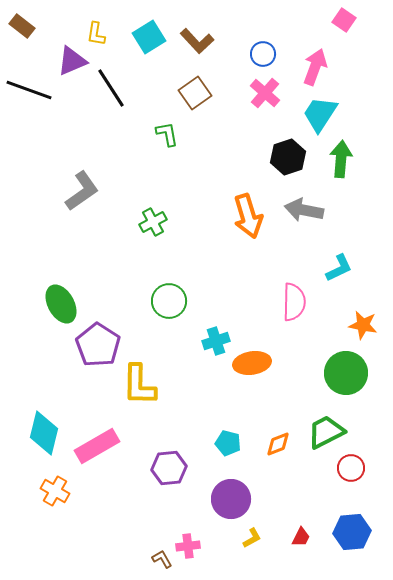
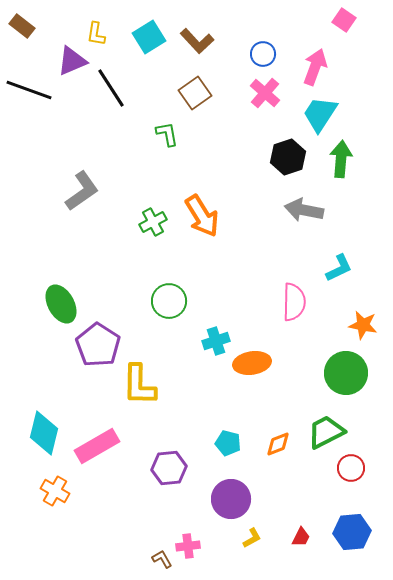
orange arrow at (248, 216): moved 46 px left; rotated 15 degrees counterclockwise
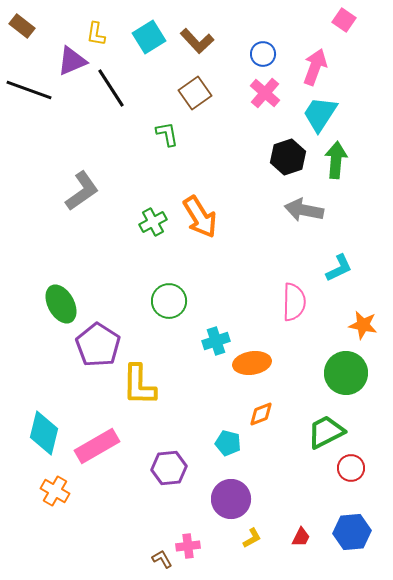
green arrow at (341, 159): moved 5 px left, 1 px down
orange arrow at (202, 216): moved 2 px left, 1 px down
orange diamond at (278, 444): moved 17 px left, 30 px up
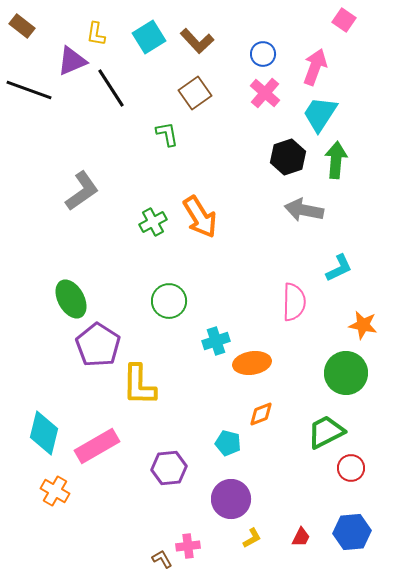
green ellipse at (61, 304): moved 10 px right, 5 px up
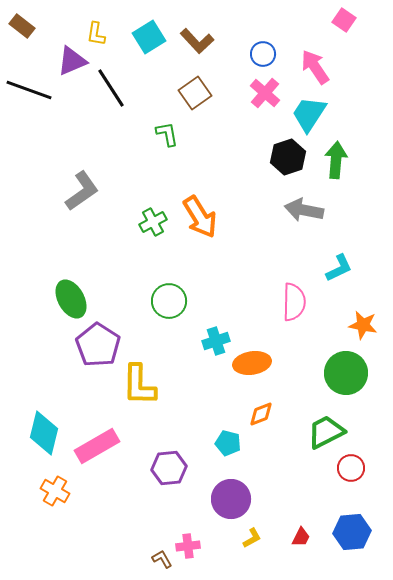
pink arrow at (315, 67): rotated 54 degrees counterclockwise
cyan trapezoid at (320, 114): moved 11 px left
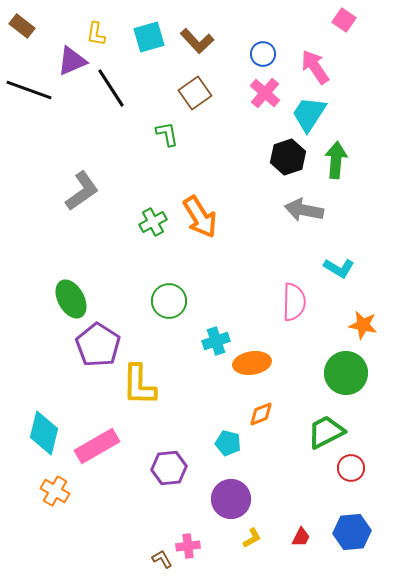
cyan square at (149, 37): rotated 16 degrees clockwise
cyan L-shape at (339, 268): rotated 56 degrees clockwise
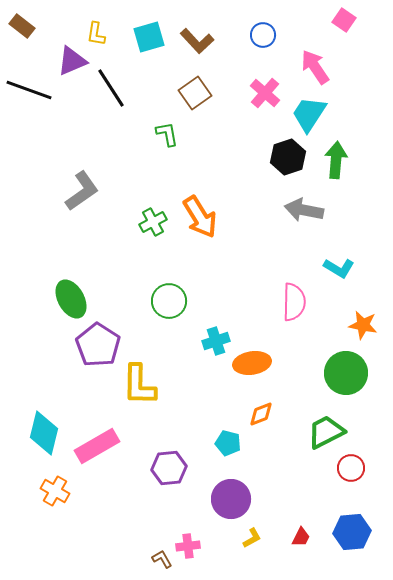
blue circle at (263, 54): moved 19 px up
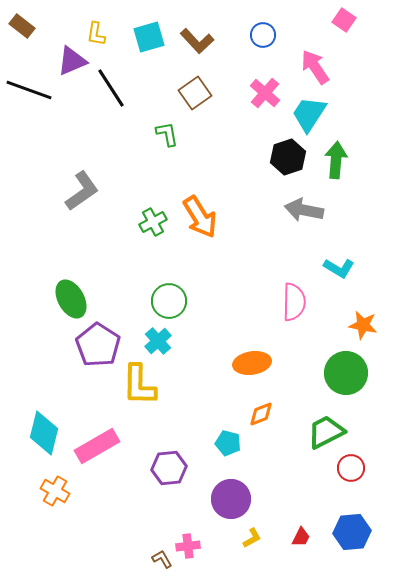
cyan cross at (216, 341): moved 58 px left; rotated 24 degrees counterclockwise
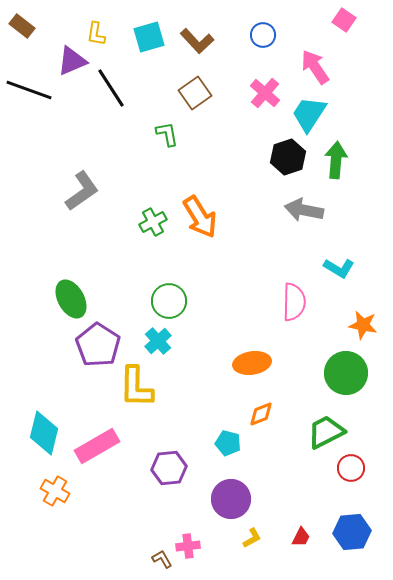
yellow L-shape at (139, 385): moved 3 px left, 2 px down
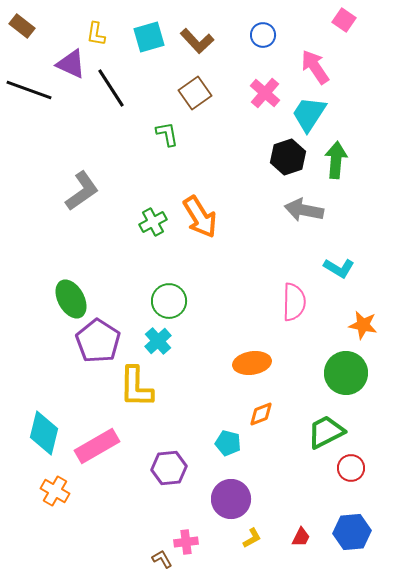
purple triangle at (72, 61): moved 1 px left, 3 px down; rotated 48 degrees clockwise
purple pentagon at (98, 345): moved 4 px up
pink cross at (188, 546): moved 2 px left, 4 px up
